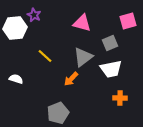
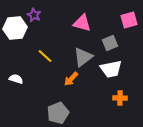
pink square: moved 1 px right, 1 px up
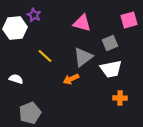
orange arrow: rotated 21 degrees clockwise
gray pentagon: moved 28 px left
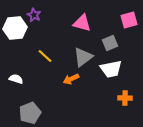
orange cross: moved 5 px right
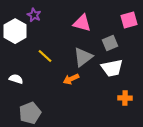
white hexagon: moved 3 px down; rotated 25 degrees counterclockwise
white trapezoid: moved 1 px right, 1 px up
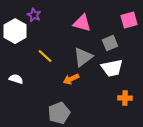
gray pentagon: moved 29 px right
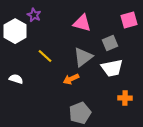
gray pentagon: moved 21 px right
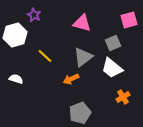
white hexagon: moved 4 px down; rotated 15 degrees clockwise
gray square: moved 3 px right
white trapezoid: rotated 50 degrees clockwise
orange cross: moved 2 px left, 1 px up; rotated 32 degrees counterclockwise
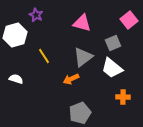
purple star: moved 2 px right
pink square: rotated 24 degrees counterclockwise
yellow line: moved 1 px left; rotated 14 degrees clockwise
orange cross: rotated 32 degrees clockwise
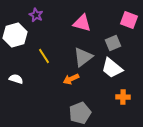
pink square: rotated 30 degrees counterclockwise
